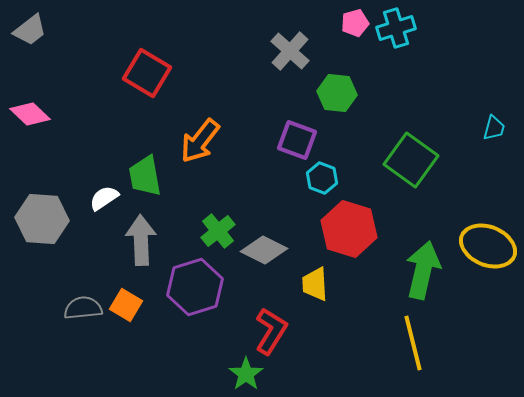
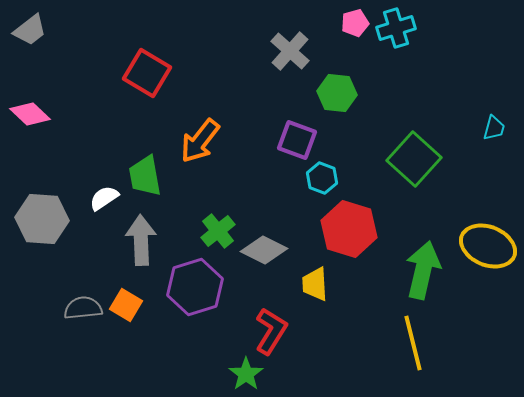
green square: moved 3 px right, 1 px up; rotated 6 degrees clockwise
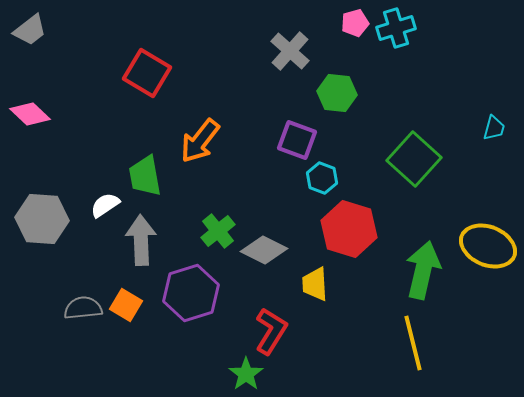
white semicircle: moved 1 px right, 7 px down
purple hexagon: moved 4 px left, 6 px down
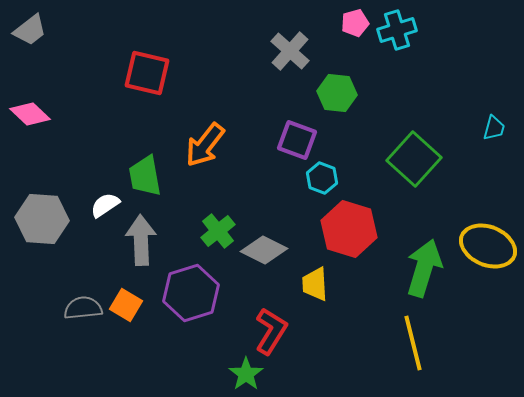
cyan cross: moved 1 px right, 2 px down
red square: rotated 18 degrees counterclockwise
orange arrow: moved 5 px right, 4 px down
green arrow: moved 1 px right, 2 px up; rotated 4 degrees clockwise
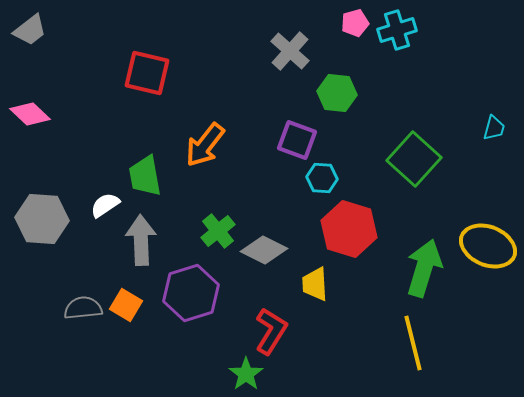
cyan hexagon: rotated 16 degrees counterclockwise
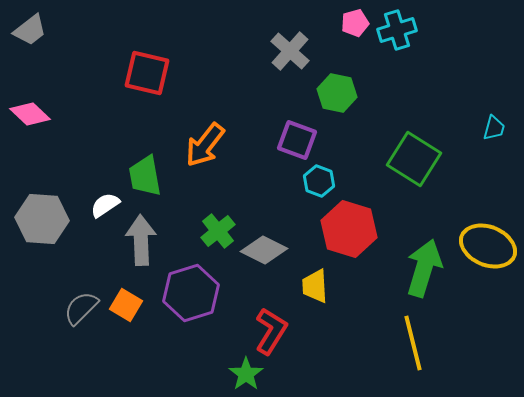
green hexagon: rotated 6 degrees clockwise
green square: rotated 10 degrees counterclockwise
cyan hexagon: moved 3 px left, 3 px down; rotated 16 degrees clockwise
yellow trapezoid: moved 2 px down
gray semicircle: moved 2 px left; rotated 39 degrees counterclockwise
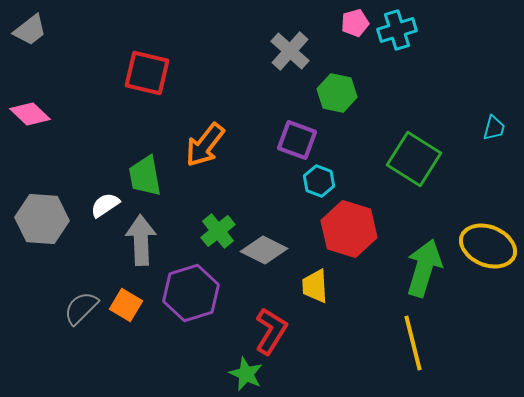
green star: rotated 12 degrees counterclockwise
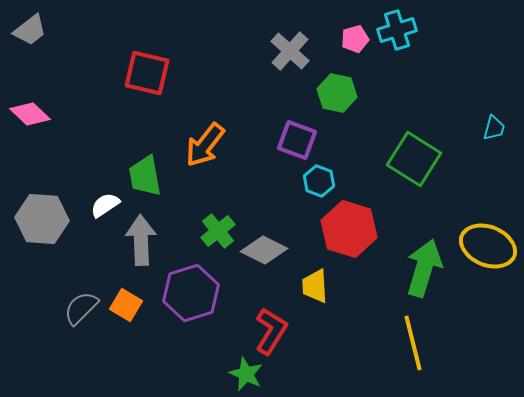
pink pentagon: moved 16 px down
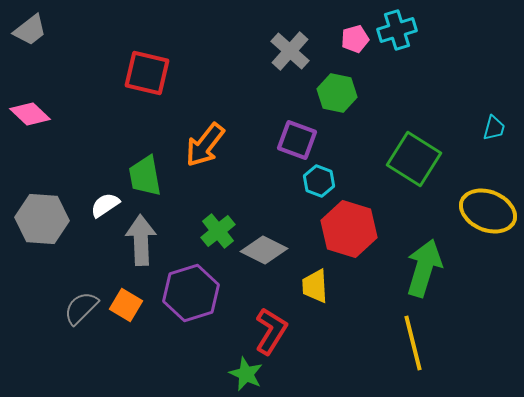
yellow ellipse: moved 35 px up
